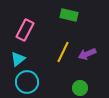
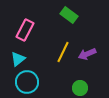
green rectangle: rotated 24 degrees clockwise
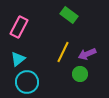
pink rectangle: moved 6 px left, 3 px up
green circle: moved 14 px up
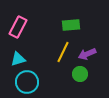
green rectangle: moved 2 px right, 10 px down; rotated 42 degrees counterclockwise
pink rectangle: moved 1 px left
cyan triangle: rotated 21 degrees clockwise
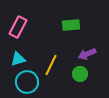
yellow line: moved 12 px left, 13 px down
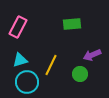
green rectangle: moved 1 px right, 1 px up
purple arrow: moved 5 px right, 1 px down
cyan triangle: moved 2 px right, 1 px down
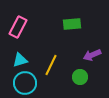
green circle: moved 3 px down
cyan circle: moved 2 px left, 1 px down
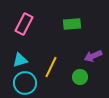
pink rectangle: moved 6 px right, 3 px up
purple arrow: moved 1 px right, 1 px down
yellow line: moved 2 px down
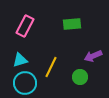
pink rectangle: moved 1 px right, 2 px down
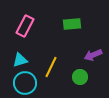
purple arrow: moved 1 px up
